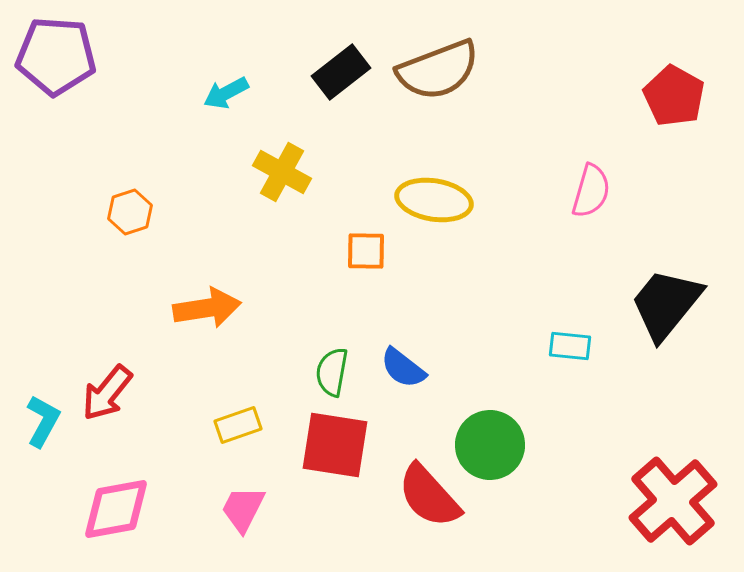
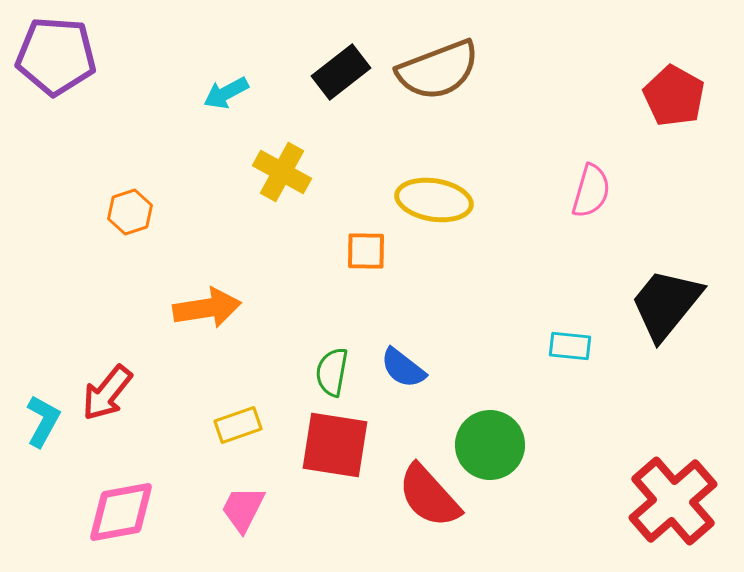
pink diamond: moved 5 px right, 3 px down
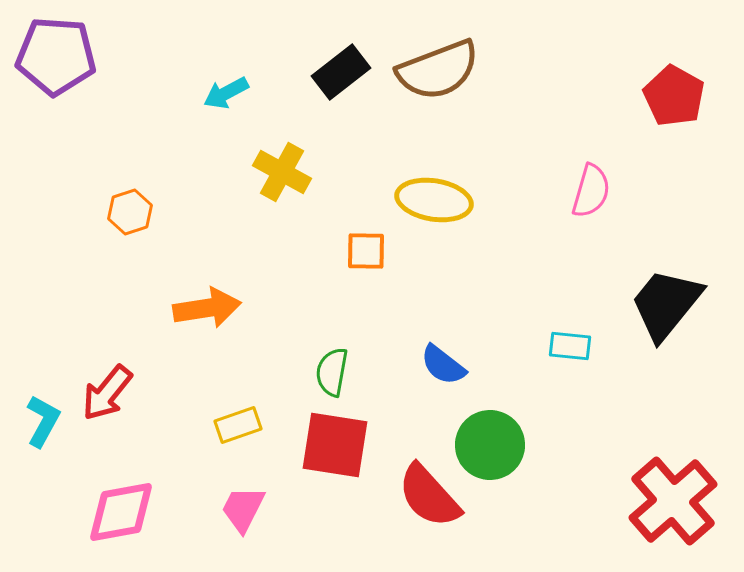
blue semicircle: moved 40 px right, 3 px up
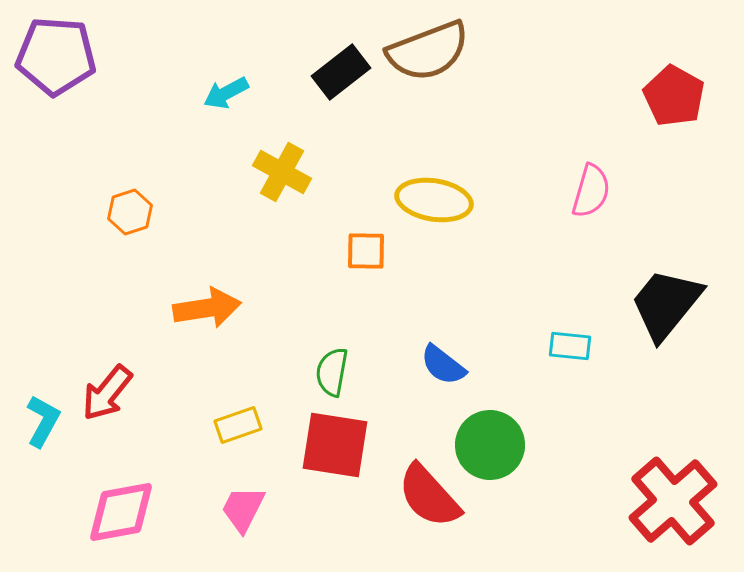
brown semicircle: moved 10 px left, 19 px up
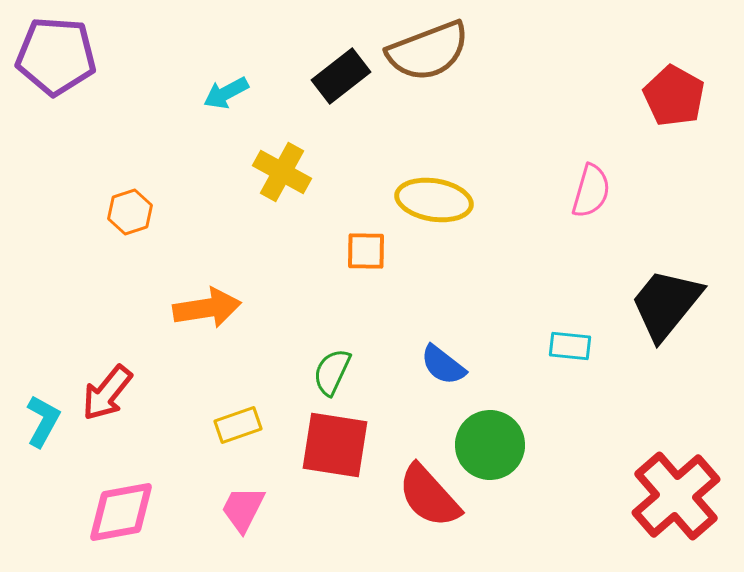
black rectangle: moved 4 px down
green semicircle: rotated 15 degrees clockwise
red cross: moved 3 px right, 5 px up
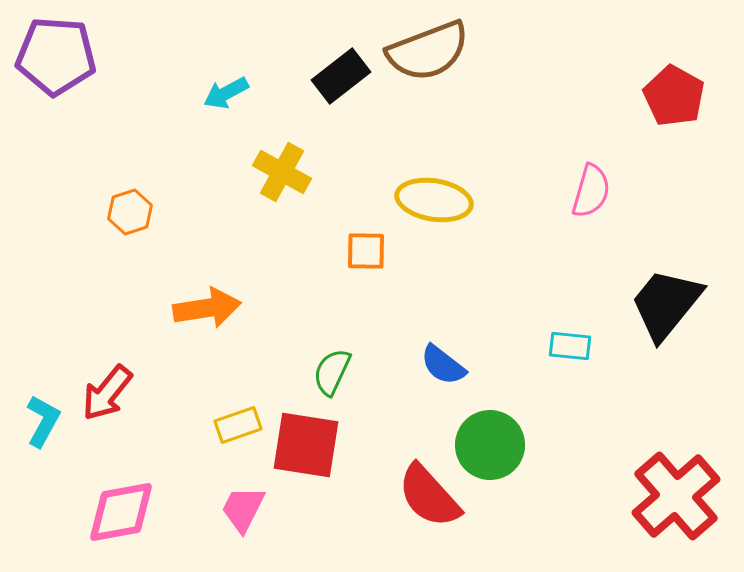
red square: moved 29 px left
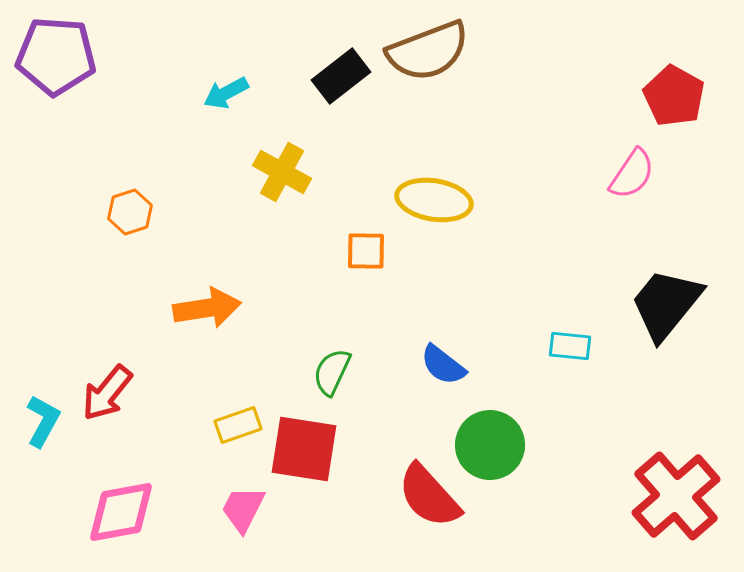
pink semicircle: moved 41 px right, 17 px up; rotated 18 degrees clockwise
red square: moved 2 px left, 4 px down
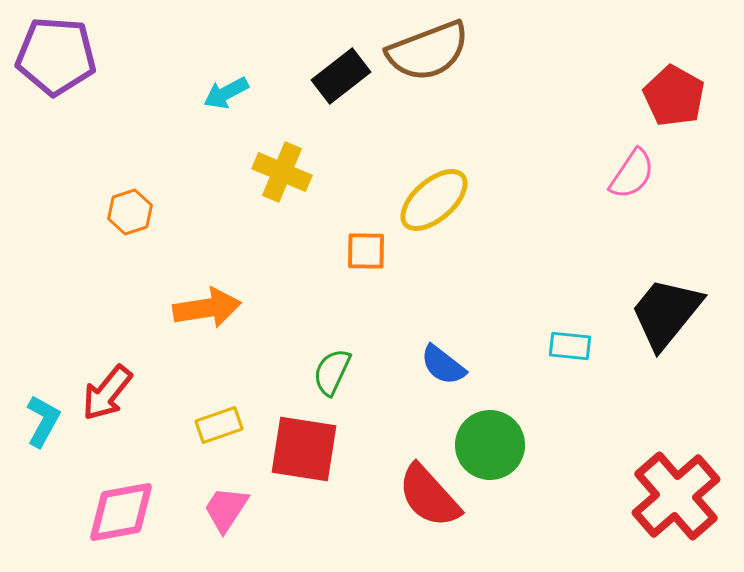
yellow cross: rotated 6 degrees counterclockwise
yellow ellipse: rotated 50 degrees counterclockwise
black trapezoid: moved 9 px down
yellow rectangle: moved 19 px left
pink trapezoid: moved 17 px left; rotated 6 degrees clockwise
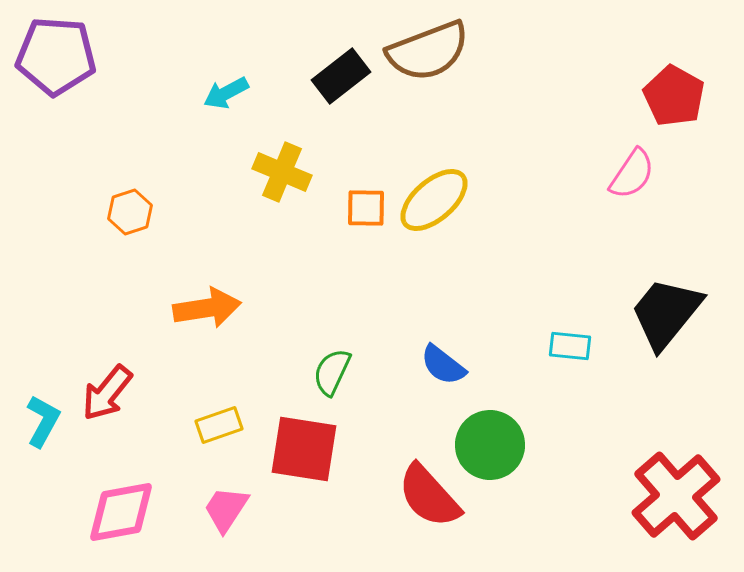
orange square: moved 43 px up
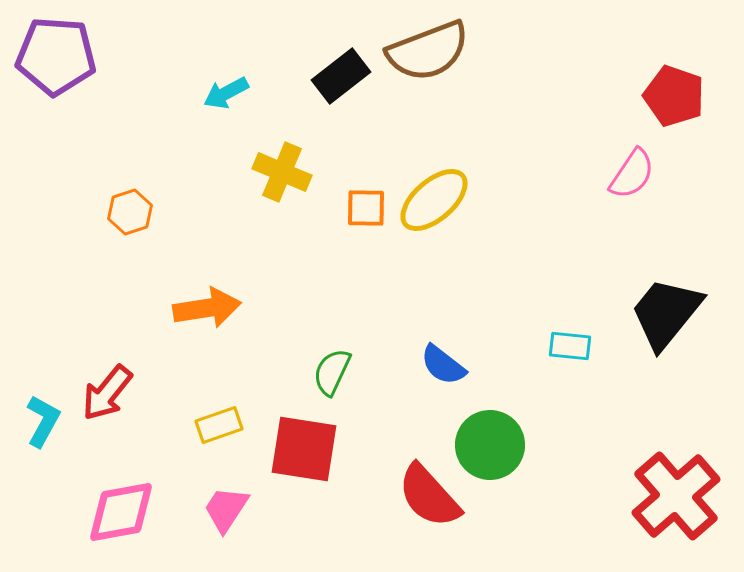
red pentagon: rotated 10 degrees counterclockwise
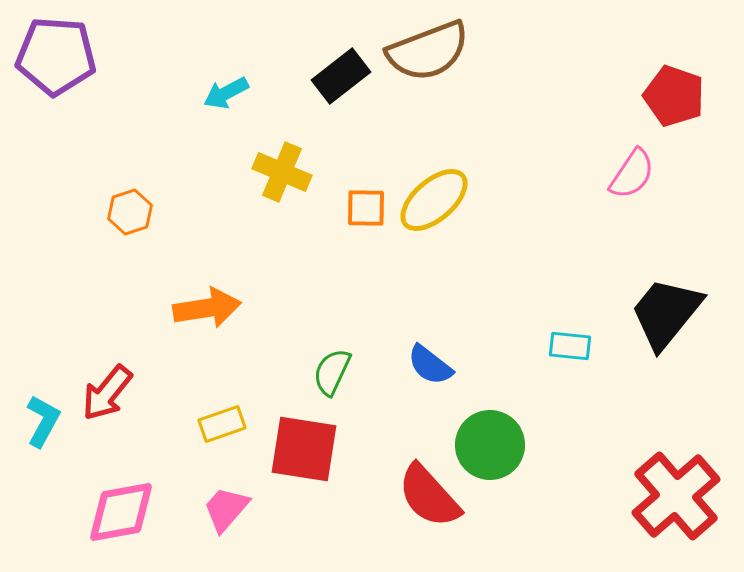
blue semicircle: moved 13 px left
yellow rectangle: moved 3 px right, 1 px up
pink trapezoid: rotated 8 degrees clockwise
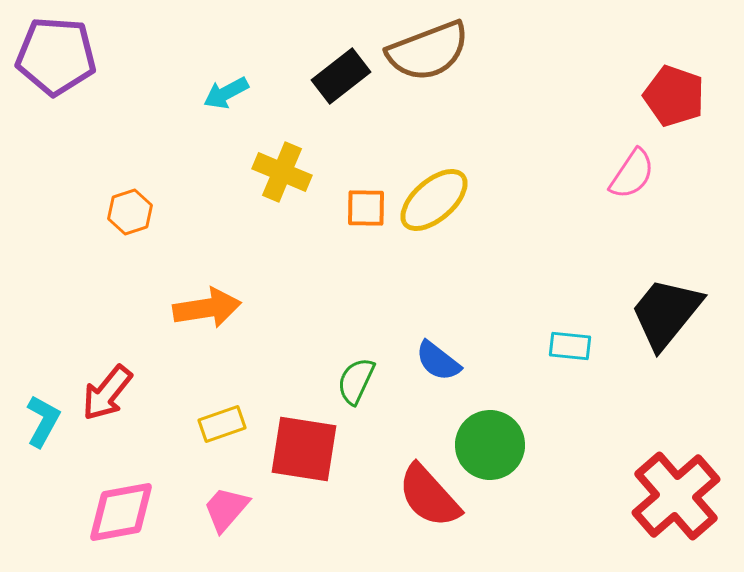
blue semicircle: moved 8 px right, 4 px up
green semicircle: moved 24 px right, 9 px down
